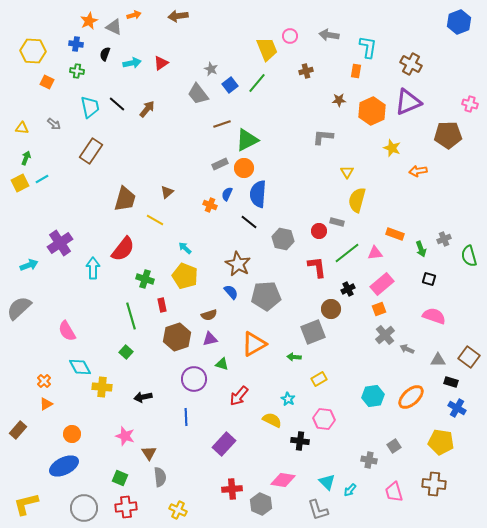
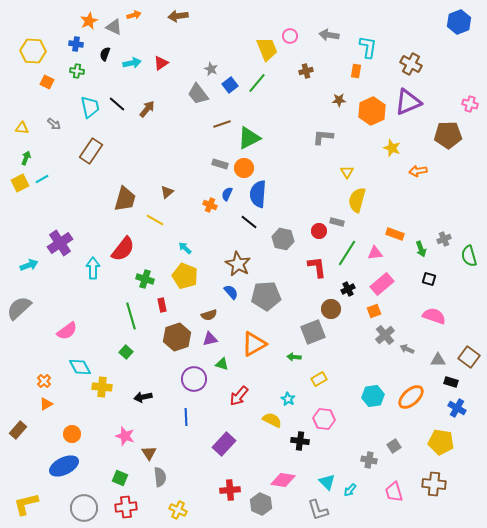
green triangle at (247, 140): moved 2 px right, 2 px up
gray rectangle at (220, 164): rotated 42 degrees clockwise
green line at (347, 253): rotated 20 degrees counterclockwise
orange square at (379, 309): moved 5 px left, 2 px down
pink semicircle at (67, 331): rotated 95 degrees counterclockwise
red cross at (232, 489): moved 2 px left, 1 px down
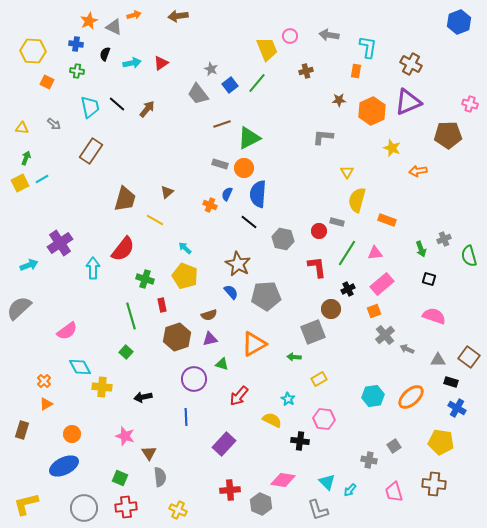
orange rectangle at (395, 234): moved 8 px left, 14 px up
brown rectangle at (18, 430): moved 4 px right; rotated 24 degrees counterclockwise
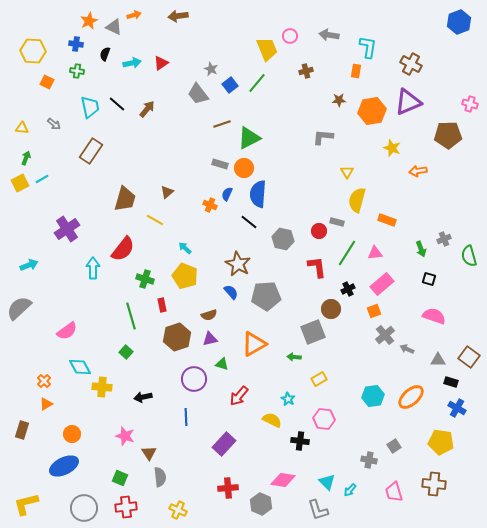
orange hexagon at (372, 111): rotated 16 degrees clockwise
purple cross at (60, 243): moved 7 px right, 14 px up
red cross at (230, 490): moved 2 px left, 2 px up
